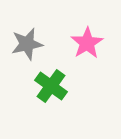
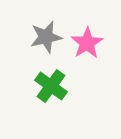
gray star: moved 19 px right, 7 px up
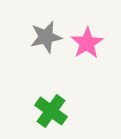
green cross: moved 25 px down
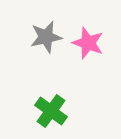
pink star: moved 1 px right; rotated 20 degrees counterclockwise
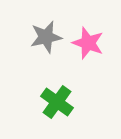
green cross: moved 6 px right, 9 px up
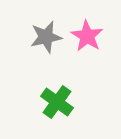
pink star: moved 1 px left, 7 px up; rotated 12 degrees clockwise
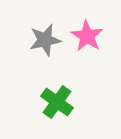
gray star: moved 1 px left, 3 px down
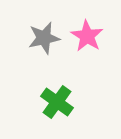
gray star: moved 1 px left, 2 px up
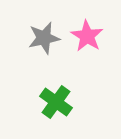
green cross: moved 1 px left
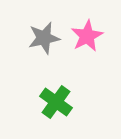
pink star: rotated 12 degrees clockwise
